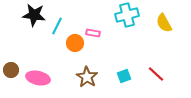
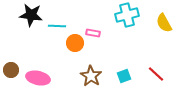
black star: moved 3 px left
cyan line: rotated 66 degrees clockwise
brown star: moved 4 px right, 1 px up
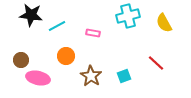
cyan cross: moved 1 px right, 1 px down
cyan line: rotated 30 degrees counterclockwise
orange circle: moved 9 px left, 13 px down
brown circle: moved 10 px right, 10 px up
red line: moved 11 px up
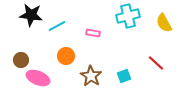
pink ellipse: rotated 10 degrees clockwise
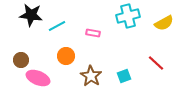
yellow semicircle: rotated 90 degrees counterclockwise
